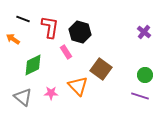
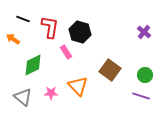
brown square: moved 9 px right, 1 px down
purple line: moved 1 px right
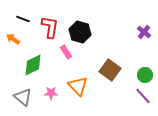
purple line: moved 2 px right; rotated 30 degrees clockwise
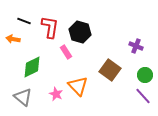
black line: moved 1 px right, 2 px down
purple cross: moved 8 px left, 14 px down; rotated 16 degrees counterclockwise
orange arrow: rotated 24 degrees counterclockwise
green diamond: moved 1 px left, 2 px down
pink star: moved 5 px right, 1 px down; rotated 24 degrees clockwise
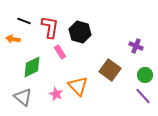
pink rectangle: moved 6 px left
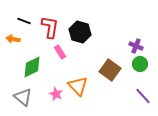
green circle: moved 5 px left, 11 px up
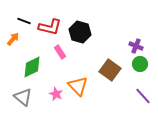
red L-shape: rotated 95 degrees clockwise
orange arrow: rotated 120 degrees clockwise
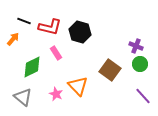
pink rectangle: moved 4 px left, 1 px down
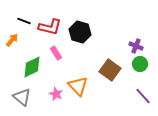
orange arrow: moved 1 px left, 1 px down
gray triangle: moved 1 px left
